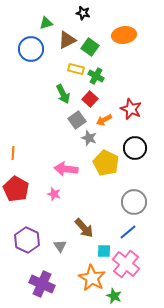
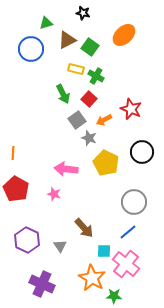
orange ellipse: rotated 35 degrees counterclockwise
red square: moved 1 px left
black circle: moved 7 px right, 4 px down
green star: rotated 21 degrees counterclockwise
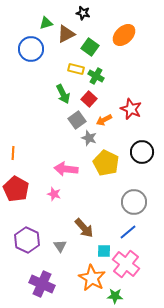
brown triangle: moved 1 px left, 6 px up
green star: moved 1 px right
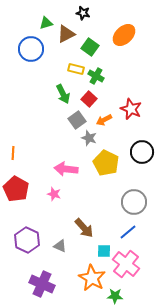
gray triangle: rotated 32 degrees counterclockwise
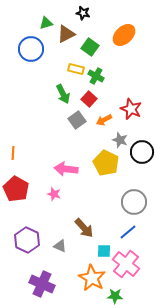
gray star: moved 31 px right, 2 px down
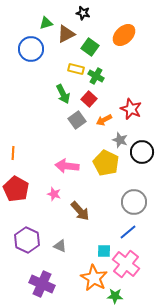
pink arrow: moved 1 px right, 3 px up
brown arrow: moved 4 px left, 17 px up
orange star: moved 2 px right
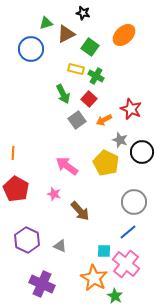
pink arrow: rotated 30 degrees clockwise
green star: rotated 28 degrees clockwise
